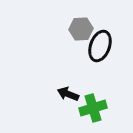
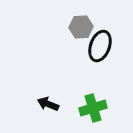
gray hexagon: moved 2 px up
black arrow: moved 20 px left, 10 px down
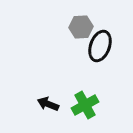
green cross: moved 8 px left, 3 px up; rotated 12 degrees counterclockwise
